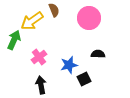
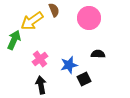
pink cross: moved 1 px right, 2 px down
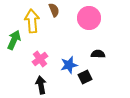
yellow arrow: rotated 120 degrees clockwise
black square: moved 1 px right, 2 px up
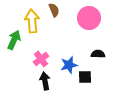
pink cross: moved 1 px right
black square: rotated 24 degrees clockwise
black arrow: moved 4 px right, 4 px up
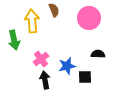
green arrow: rotated 144 degrees clockwise
blue star: moved 2 px left, 1 px down
black arrow: moved 1 px up
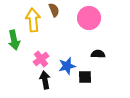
yellow arrow: moved 1 px right, 1 px up
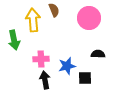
pink cross: rotated 35 degrees clockwise
black square: moved 1 px down
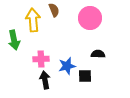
pink circle: moved 1 px right
black square: moved 2 px up
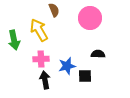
yellow arrow: moved 6 px right, 10 px down; rotated 25 degrees counterclockwise
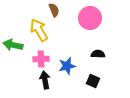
green arrow: moved 1 px left, 5 px down; rotated 114 degrees clockwise
black square: moved 8 px right, 5 px down; rotated 24 degrees clockwise
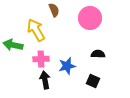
yellow arrow: moved 3 px left
